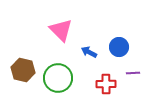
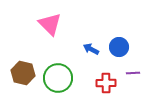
pink triangle: moved 11 px left, 6 px up
blue arrow: moved 2 px right, 3 px up
brown hexagon: moved 3 px down
red cross: moved 1 px up
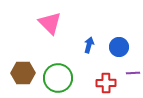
pink triangle: moved 1 px up
blue arrow: moved 2 px left, 4 px up; rotated 77 degrees clockwise
brown hexagon: rotated 15 degrees counterclockwise
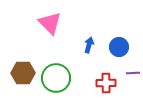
green circle: moved 2 px left
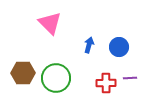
purple line: moved 3 px left, 5 px down
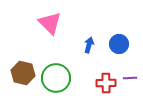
blue circle: moved 3 px up
brown hexagon: rotated 15 degrees clockwise
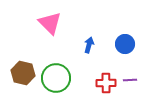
blue circle: moved 6 px right
purple line: moved 2 px down
